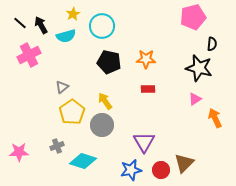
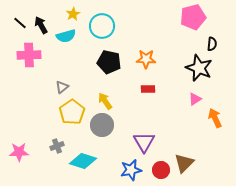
pink cross: rotated 25 degrees clockwise
black star: rotated 8 degrees clockwise
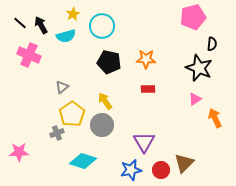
pink cross: rotated 25 degrees clockwise
yellow pentagon: moved 2 px down
gray cross: moved 13 px up
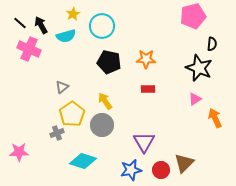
pink pentagon: moved 1 px up
pink cross: moved 6 px up
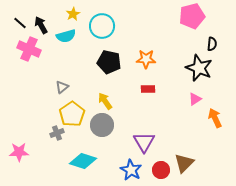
pink pentagon: moved 1 px left
blue star: rotated 30 degrees counterclockwise
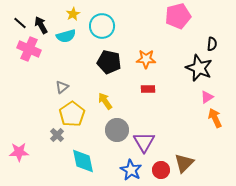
pink pentagon: moved 14 px left
pink triangle: moved 12 px right, 2 px up
gray circle: moved 15 px right, 5 px down
gray cross: moved 2 px down; rotated 24 degrees counterclockwise
cyan diamond: rotated 60 degrees clockwise
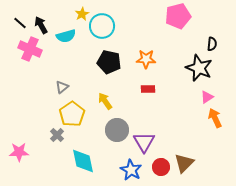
yellow star: moved 9 px right
pink cross: moved 1 px right
red circle: moved 3 px up
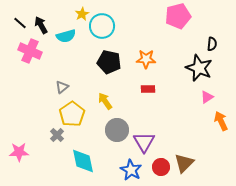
pink cross: moved 2 px down
orange arrow: moved 6 px right, 3 px down
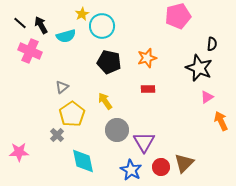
orange star: moved 1 px right, 1 px up; rotated 18 degrees counterclockwise
